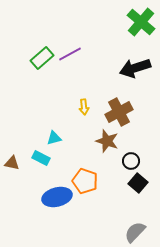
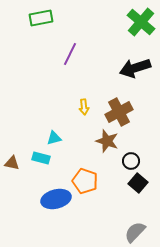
purple line: rotated 35 degrees counterclockwise
green rectangle: moved 1 px left, 40 px up; rotated 30 degrees clockwise
cyan rectangle: rotated 12 degrees counterclockwise
blue ellipse: moved 1 px left, 2 px down
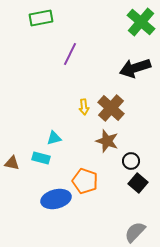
brown cross: moved 8 px left, 4 px up; rotated 20 degrees counterclockwise
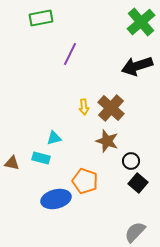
green cross: rotated 8 degrees clockwise
black arrow: moved 2 px right, 2 px up
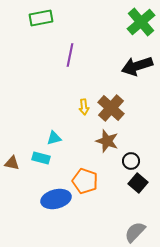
purple line: moved 1 px down; rotated 15 degrees counterclockwise
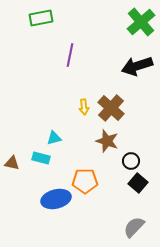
orange pentagon: rotated 20 degrees counterclockwise
gray semicircle: moved 1 px left, 5 px up
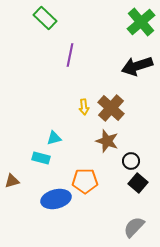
green rectangle: moved 4 px right; rotated 55 degrees clockwise
brown triangle: moved 18 px down; rotated 28 degrees counterclockwise
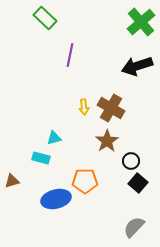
brown cross: rotated 12 degrees counterclockwise
brown star: rotated 20 degrees clockwise
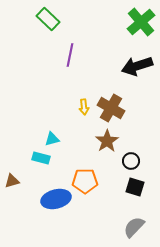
green rectangle: moved 3 px right, 1 px down
cyan triangle: moved 2 px left, 1 px down
black square: moved 3 px left, 4 px down; rotated 24 degrees counterclockwise
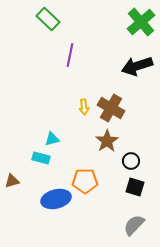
gray semicircle: moved 2 px up
